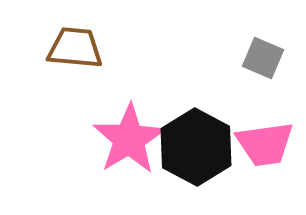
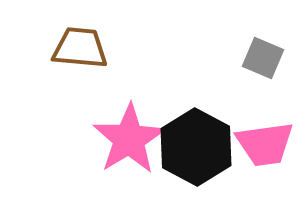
brown trapezoid: moved 5 px right
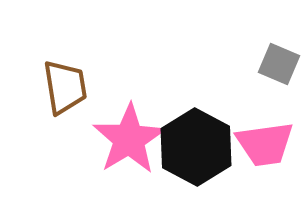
brown trapezoid: moved 15 px left, 39 px down; rotated 76 degrees clockwise
gray square: moved 16 px right, 6 px down
